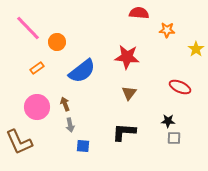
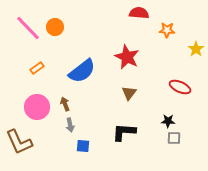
orange circle: moved 2 px left, 15 px up
red star: rotated 20 degrees clockwise
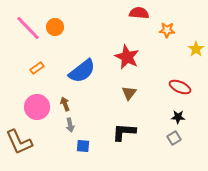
black star: moved 10 px right, 4 px up
gray square: rotated 32 degrees counterclockwise
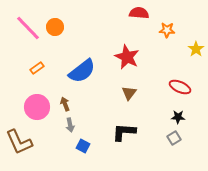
blue square: rotated 24 degrees clockwise
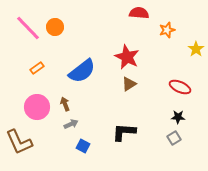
orange star: rotated 21 degrees counterclockwise
brown triangle: moved 9 px up; rotated 21 degrees clockwise
gray arrow: moved 1 px right, 1 px up; rotated 104 degrees counterclockwise
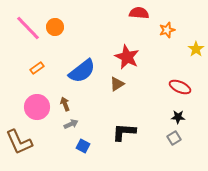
brown triangle: moved 12 px left
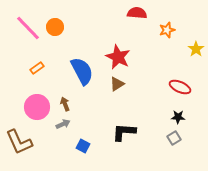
red semicircle: moved 2 px left
red star: moved 9 px left
blue semicircle: rotated 80 degrees counterclockwise
gray arrow: moved 8 px left
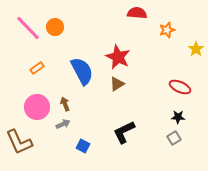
black L-shape: rotated 30 degrees counterclockwise
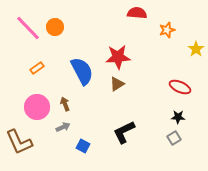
red star: rotated 30 degrees counterclockwise
gray arrow: moved 3 px down
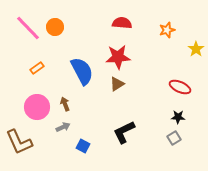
red semicircle: moved 15 px left, 10 px down
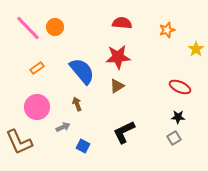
blue semicircle: rotated 12 degrees counterclockwise
brown triangle: moved 2 px down
brown arrow: moved 12 px right
